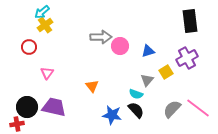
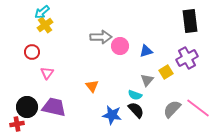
red circle: moved 3 px right, 5 px down
blue triangle: moved 2 px left
cyan semicircle: moved 1 px left, 1 px down
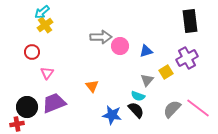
cyan semicircle: moved 3 px right, 1 px down
purple trapezoid: moved 4 px up; rotated 35 degrees counterclockwise
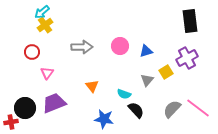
gray arrow: moved 19 px left, 10 px down
cyan semicircle: moved 14 px left, 2 px up
black circle: moved 2 px left, 1 px down
blue star: moved 8 px left, 4 px down
red cross: moved 6 px left, 2 px up
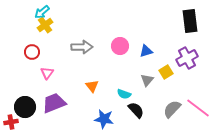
black circle: moved 1 px up
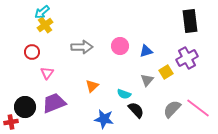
orange triangle: rotated 24 degrees clockwise
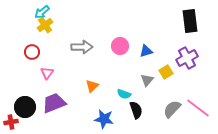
black semicircle: rotated 24 degrees clockwise
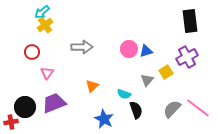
pink circle: moved 9 px right, 3 px down
purple cross: moved 1 px up
blue star: rotated 18 degrees clockwise
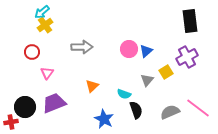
blue triangle: rotated 24 degrees counterclockwise
gray semicircle: moved 2 px left, 3 px down; rotated 24 degrees clockwise
